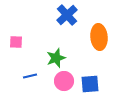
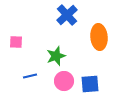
green star: moved 2 px up
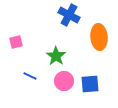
blue cross: moved 2 px right; rotated 20 degrees counterclockwise
pink square: rotated 16 degrees counterclockwise
green star: rotated 18 degrees counterclockwise
blue line: rotated 40 degrees clockwise
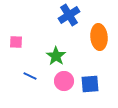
blue cross: rotated 30 degrees clockwise
pink square: rotated 16 degrees clockwise
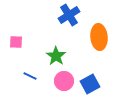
blue square: rotated 24 degrees counterclockwise
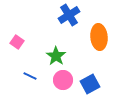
pink square: moved 1 px right; rotated 32 degrees clockwise
pink circle: moved 1 px left, 1 px up
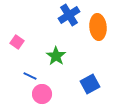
orange ellipse: moved 1 px left, 10 px up
pink circle: moved 21 px left, 14 px down
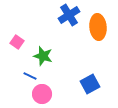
green star: moved 13 px left; rotated 18 degrees counterclockwise
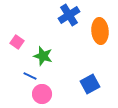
orange ellipse: moved 2 px right, 4 px down
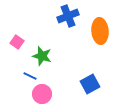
blue cross: moved 1 px left, 1 px down; rotated 10 degrees clockwise
green star: moved 1 px left
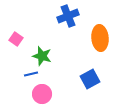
orange ellipse: moved 7 px down
pink square: moved 1 px left, 3 px up
blue line: moved 1 px right, 2 px up; rotated 40 degrees counterclockwise
blue square: moved 5 px up
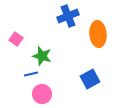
orange ellipse: moved 2 px left, 4 px up
